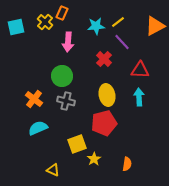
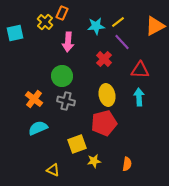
cyan square: moved 1 px left, 6 px down
yellow star: moved 2 px down; rotated 24 degrees clockwise
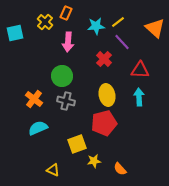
orange rectangle: moved 4 px right
orange triangle: moved 2 px down; rotated 50 degrees counterclockwise
orange semicircle: moved 7 px left, 5 px down; rotated 128 degrees clockwise
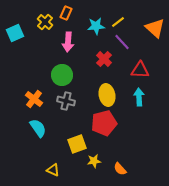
cyan square: rotated 12 degrees counterclockwise
green circle: moved 1 px up
cyan semicircle: rotated 78 degrees clockwise
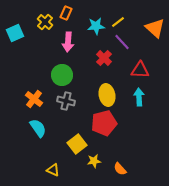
red cross: moved 1 px up
yellow square: rotated 18 degrees counterclockwise
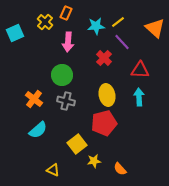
cyan semicircle: moved 2 px down; rotated 84 degrees clockwise
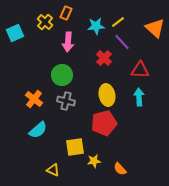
yellow square: moved 2 px left, 3 px down; rotated 30 degrees clockwise
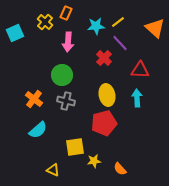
purple line: moved 2 px left, 1 px down
cyan arrow: moved 2 px left, 1 px down
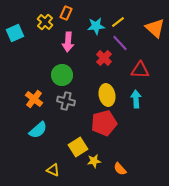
cyan arrow: moved 1 px left, 1 px down
yellow square: moved 3 px right; rotated 24 degrees counterclockwise
